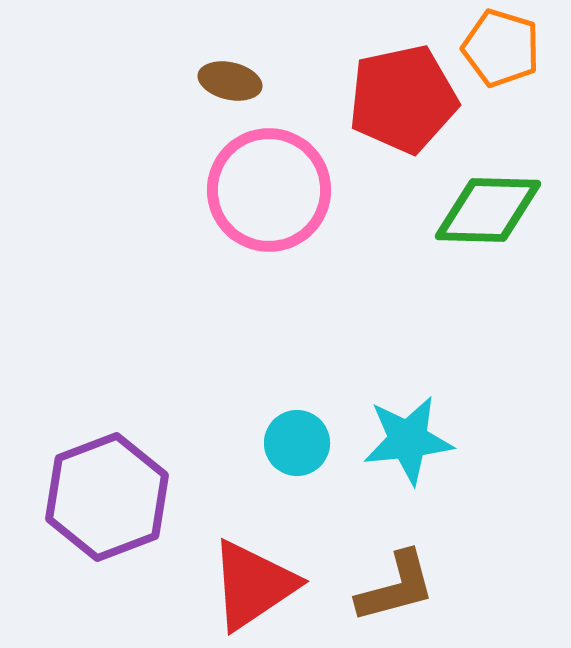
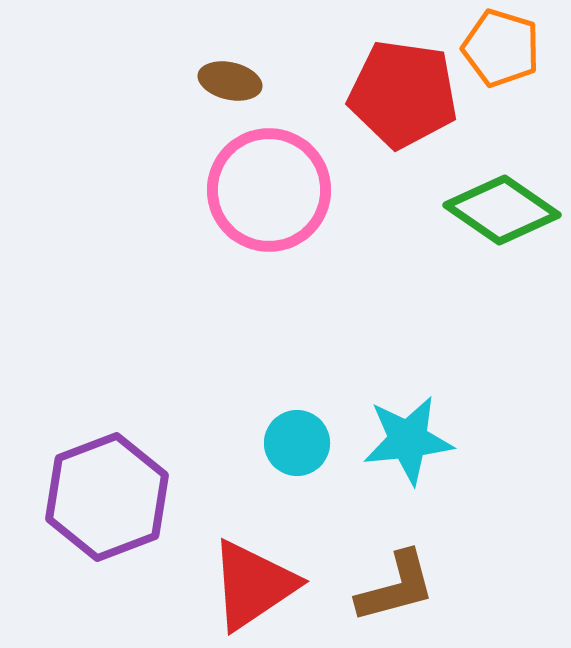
red pentagon: moved 5 px up; rotated 20 degrees clockwise
green diamond: moved 14 px right; rotated 33 degrees clockwise
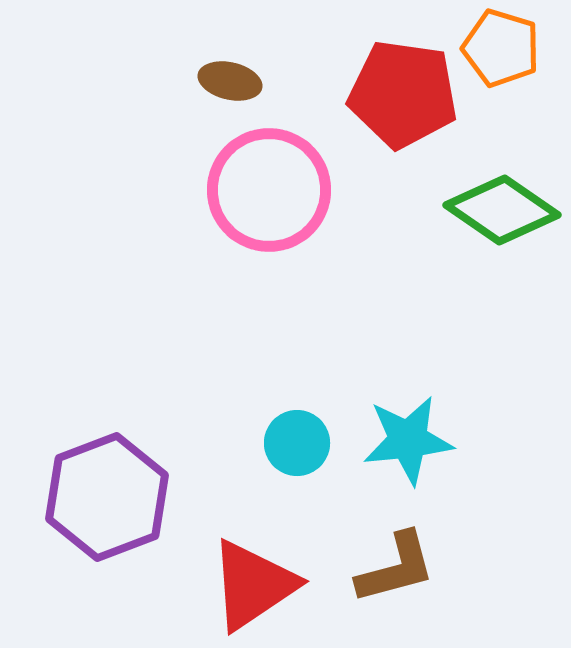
brown L-shape: moved 19 px up
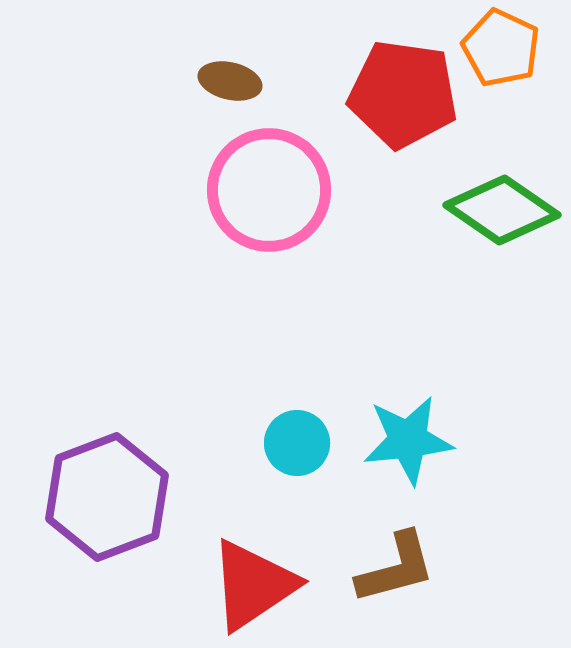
orange pentagon: rotated 8 degrees clockwise
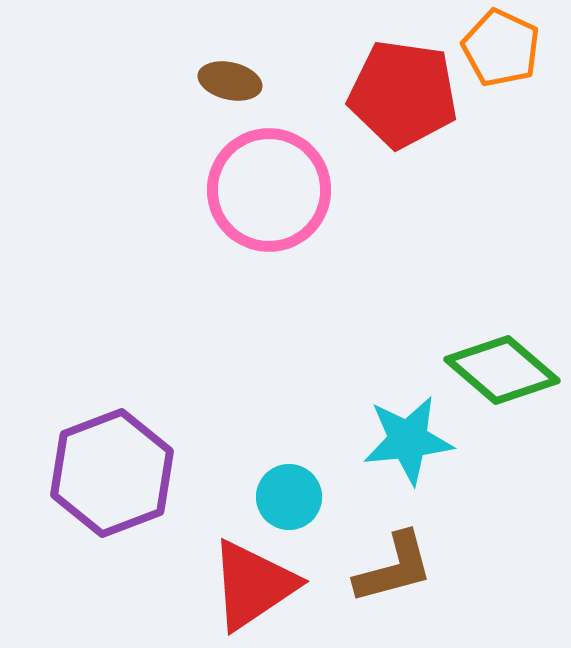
green diamond: moved 160 px down; rotated 6 degrees clockwise
cyan circle: moved 8 px left, 54 px down
purple hexagon: moved 5 px right, 24 px up
brown L-shape: moved 2 px left
